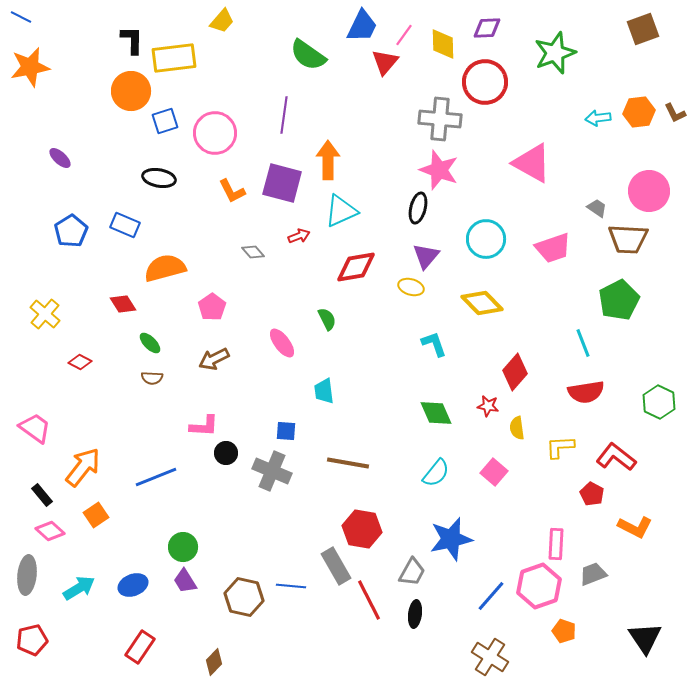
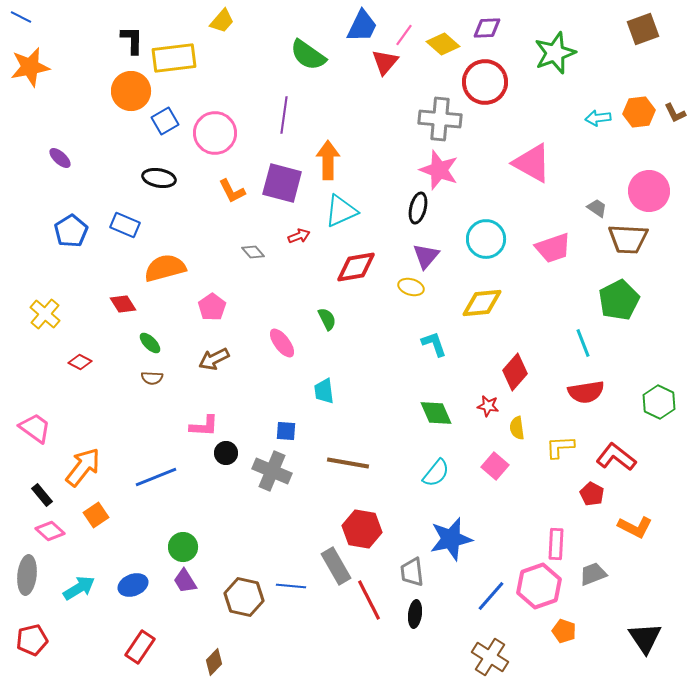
yellow diamond at (443, 44): rotated 48 degrees counterclockwise
blue square at (165, 121): rotated 12 degrees counterclockwise
yellow diamond at (482, 303): rotated 51 degrees counterclockwise
pink square at (494, 472): moved 1 px right, 6 px up
gray trapezoid at (412, 572): rotated 144 degrees clockwise
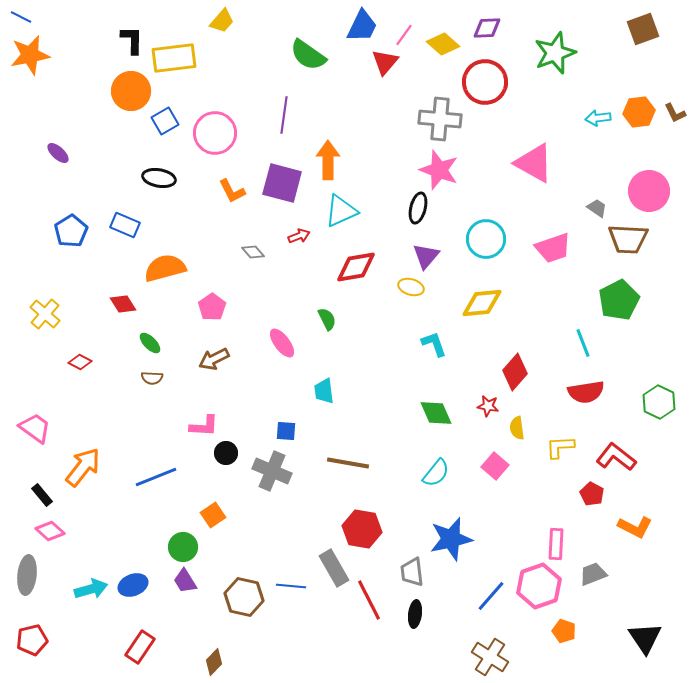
orange star at (30, 67): moved 12 px up
purple ellipse at (60, 158): moved 2 px left, 5 px up
pink triangle at (532, 163): moved 2 px right
orange square at (96, 515): moved 117 px right
gray rectangle at (336, 566): moved 2 px left, 2 px down
cyan arrow at (79, 588): moved 12 px right, 1 px down; rotated 16 degrees clockwise
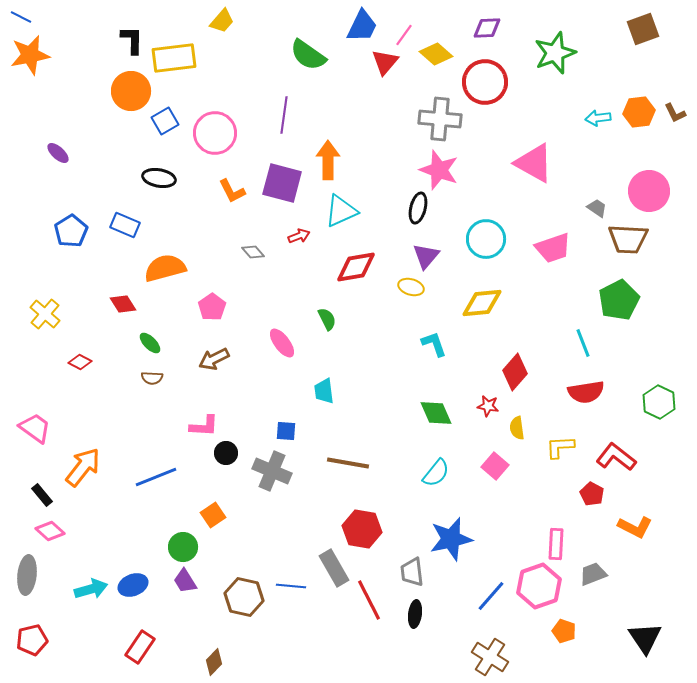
yellow diamond at (443, 44): moved 7 px left, 10 px down
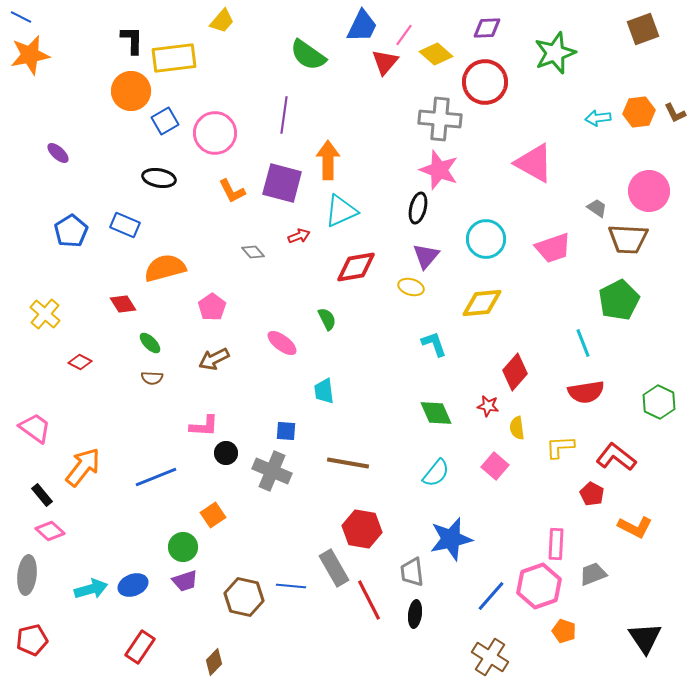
pink ellipse at (282, 343): rotated 16 degrees counterclockwise
purple trapezoid at (185, 581): rotated 76 degrees counterclockwise
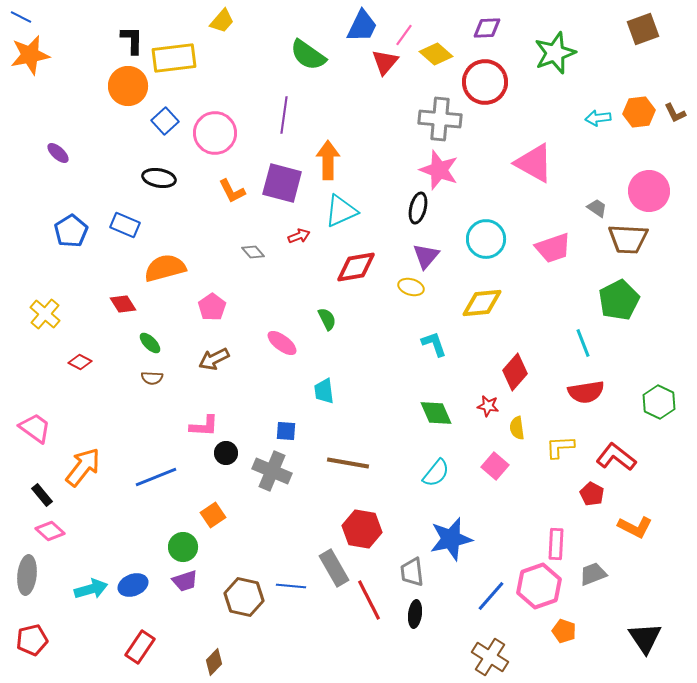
orange circle at (131, 91): moved 3 px left, 5 px up
blue square at (165, 121): rotated 12 degrees counterclockwise
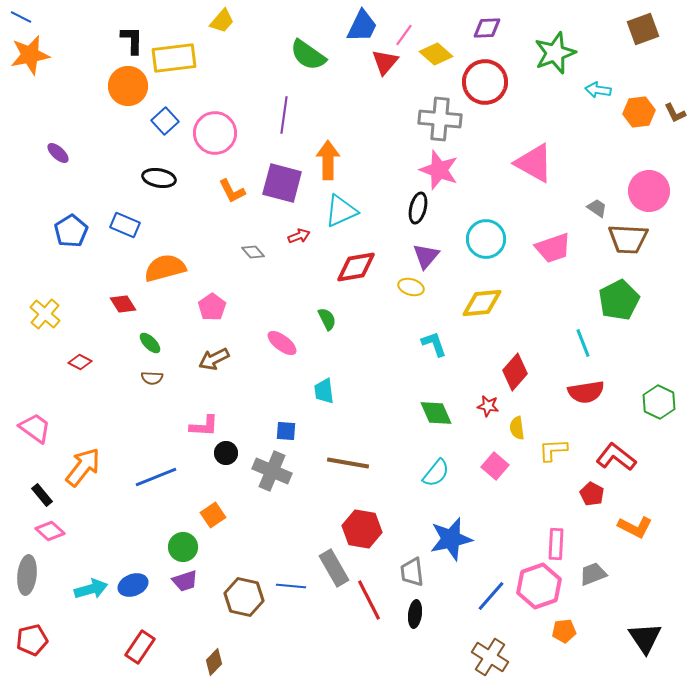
cyan arrow at (598, 118): moved 28 px up; rotated 15 degrees clockwise
yellow L-shape at (560, 447): moved 7 px left, 3 px down
orange pentagon at (564, 631): rotated 25 degrees counterclockwise
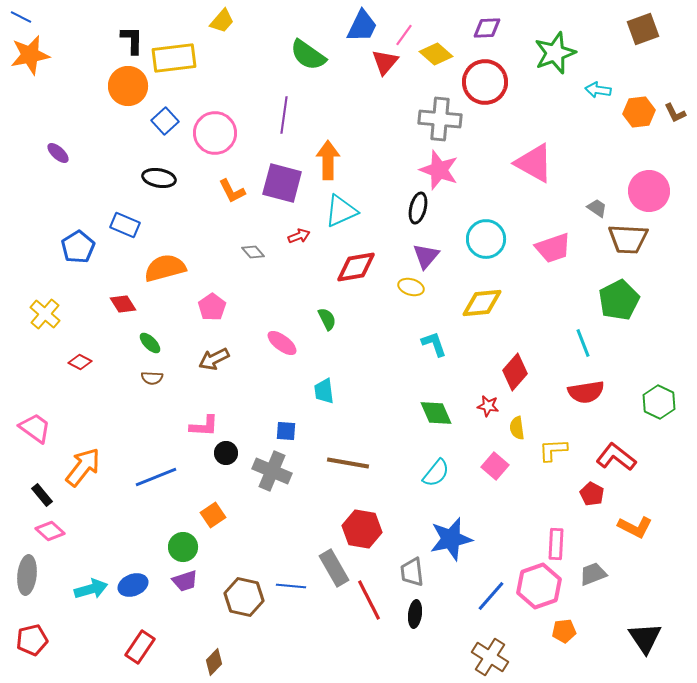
blue pentagon at (71, 231): moved 7 px right, 16 px down
